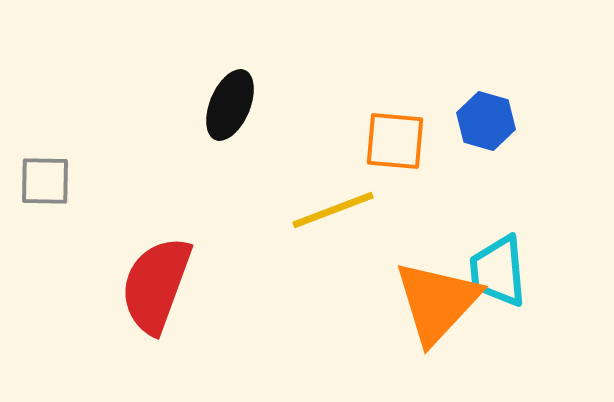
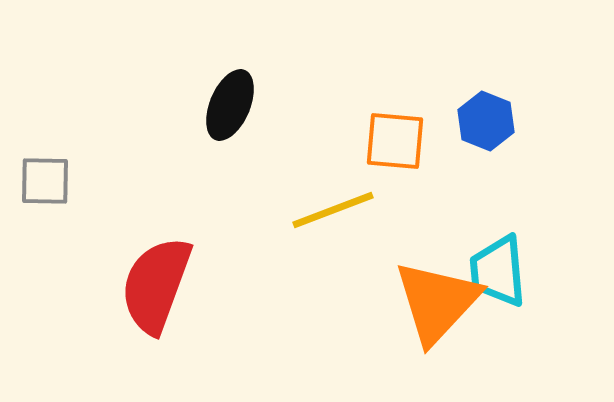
blue hexagon: rotated 6 degrees clockwise
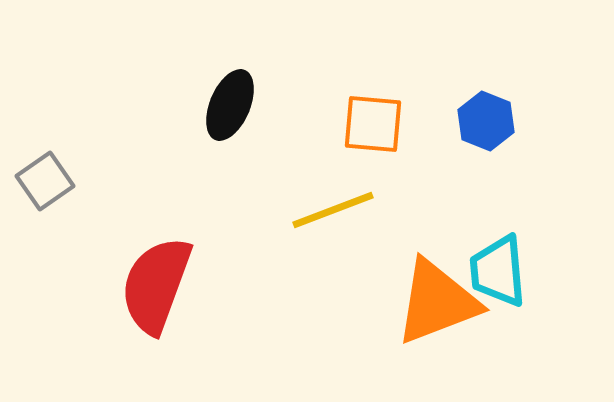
orange square: moved 22 px left, 17 px up
gray square: rotated 36 degrees counterclockwise
orange triangle: rotated 26 degrees clockwise
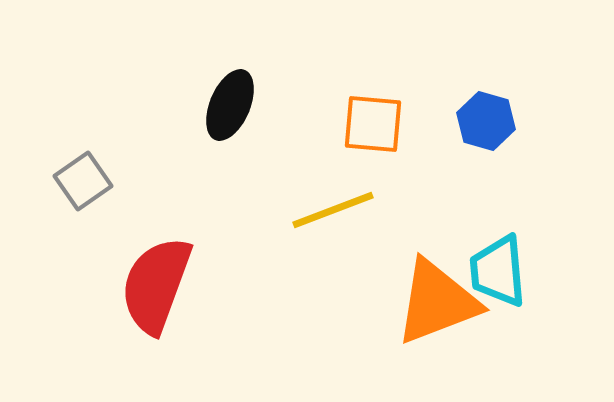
blue hexagon: rotated 6 degrees counterclockwise
gray square: moved 38 px right
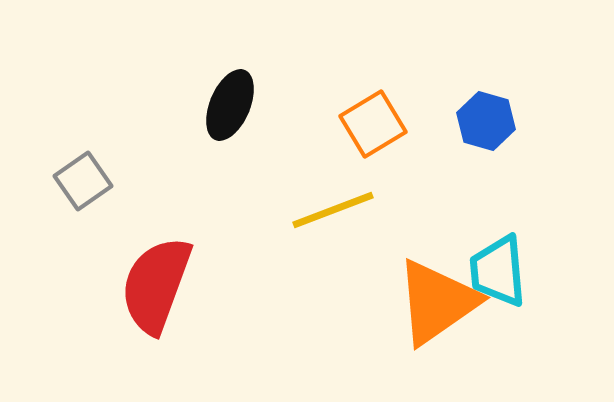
orange square: rotated 36 degrees counterclockwise
orange triangle: rotated 14 degrees counterclockwise
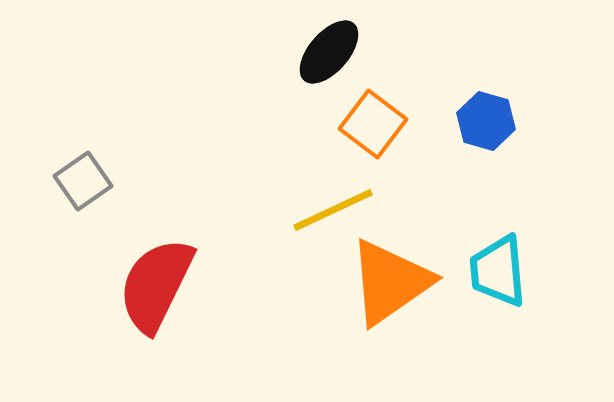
black ellipse: moved 99 px right, 53 px up; rotated 18 degrees clockwise
orange square: rotated 22 degrees counterclockwise
yellow line: rotated 4 degrees counterclockwise
red semicircle: rotated 6 degrees clockwise
orange triangle: moved 47 px left, 20 px up
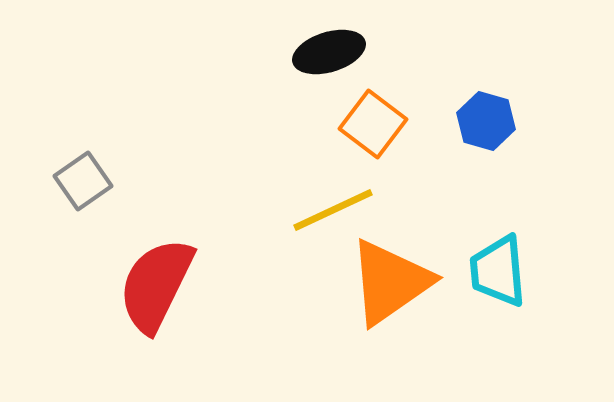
black ellipse: rotated 32 degrees clockwise
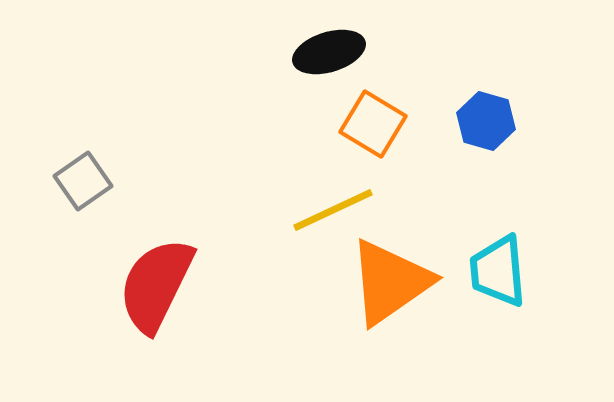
orange square: rotated 6 degrees counterclockwise
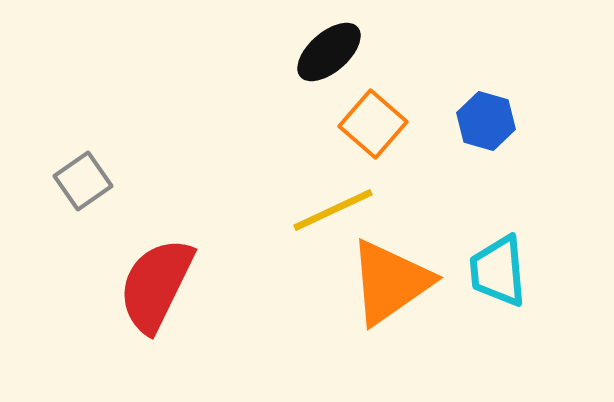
black ellipse: rotated 24 degrees counterclockwise
orange square: rotated 10 degrees clockwise
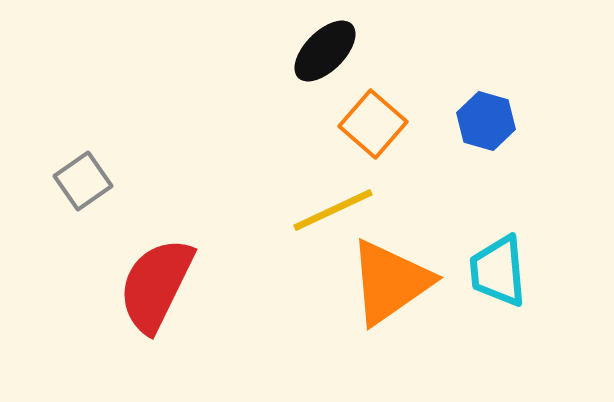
black ellipse: moved 4 px left, 1 px up; rotated 4 degrees counterclockwise
